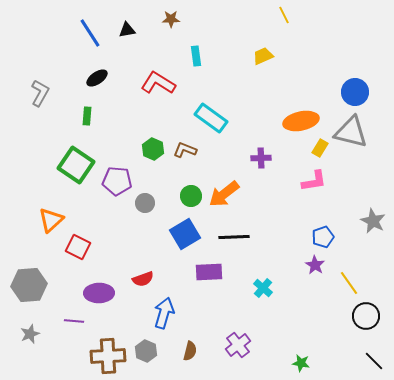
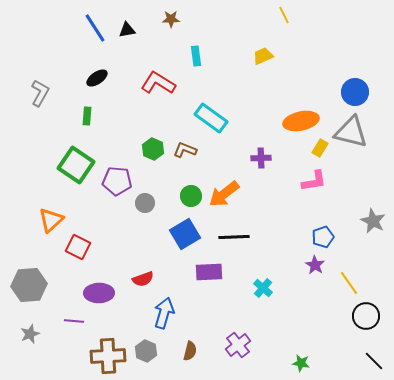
blue line at (90, 33): moved 5 px right, 5 px up
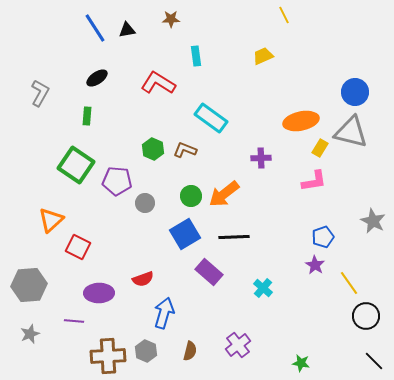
purple rectangle at (209, 272): rotated 44 degrees clockwise
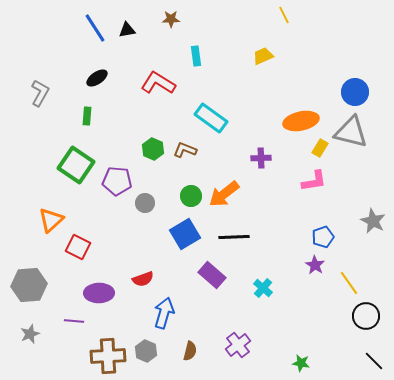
purple rectangle at (209, 272): moved 3 px right, 3 px down
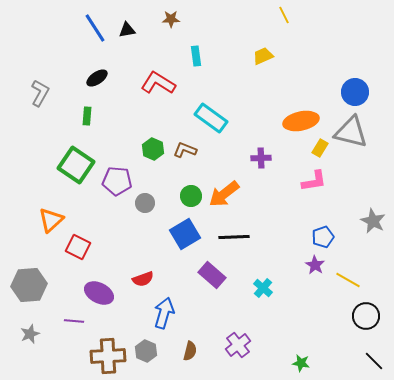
yellow line at (349, 283): moved 1 px left, 3 px up; rotated 25 degrees counterclockwise
purple ellipse at (99, 293): rotated 28 degrees clockwise
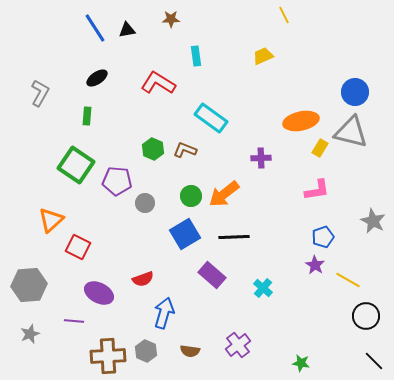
pink L-shape at (314, 181): moved 3 px right, 9 px down
brown semicircle at (190, 351): rotated 84 degrees clockwise
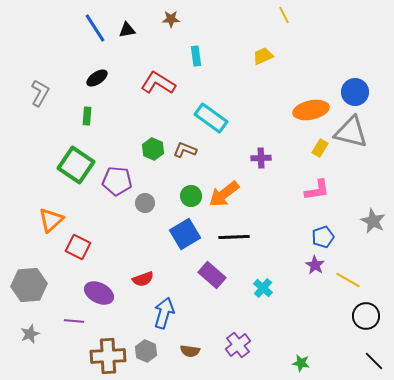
orange ellipse at (301, 121): moved 10 px right, 11 px up
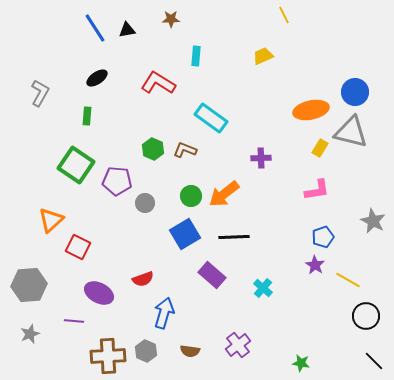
cyan rectangle at (196, 56): rotated 12 degrees clockwise
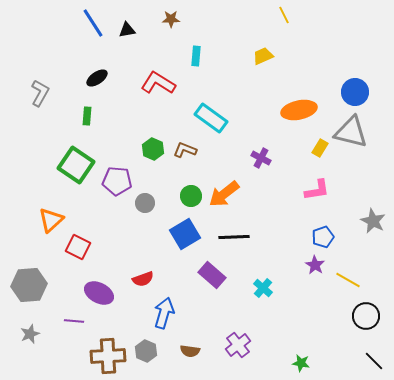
blue line at (95, 28): moved 2 px left, 5 px up
orange ellipse at (311, 110): moved 12 px left
purple cross at (261, 158): rotated 30 degrees clockwise
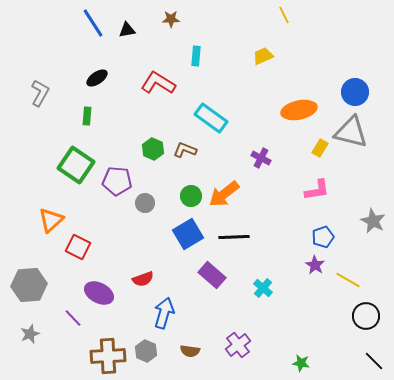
blue square at (185, 234): moved 3 px right
purple line at (74, 321): moved 1 px left, 3 px up; rotated 42 degrees clockwise
